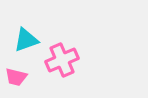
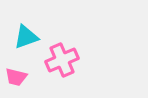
cyan triangle: moved 3 px up
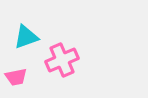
pink trapezoid: rotated 25 degrees counterclockwise
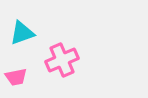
cyan triangle: moved 4 px left, 4 px up
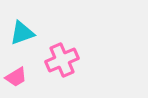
pink trapezoid: rotated 20 degrees counterclockwise
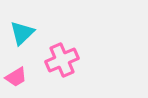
cyan triangle: rotated 24 degrees counterclockwise
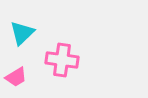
pink cross: rotated 32 degrees clockwise
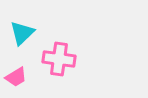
pink cross: moved 3 px left, 1 px up
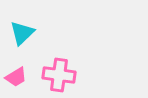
pink cross: moved 16 px down
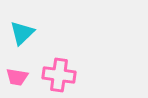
pink trapezoid: moved 1 px right; rotated 40 degrees clockwise
